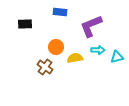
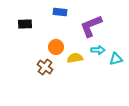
cyan triangle: moved 1 px left, 2 px down
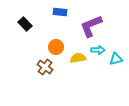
black rectangle: rotated 48 degrees clockwise
yellow semicircle: moved 3 px right
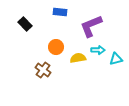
brown cross: moved 2 px left, 3 px down
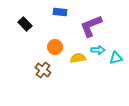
orange circle: moved 1 px left
cyan triangle: moved 1 px up
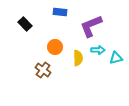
yellow semicircle: rotated 98 degrees clockwise
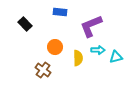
cyan triangle: moved 1 px up
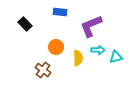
orange circle: moved 1 px right
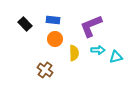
blue rectangle: moved 7 px left, 8 px down
orange circle: moved 1 px left, 8 px up
yellow semicircle: moved 4 px left, 5 px up
brown cross: moved 2 px right
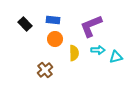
brown cross: rotated 14 degrees clockwise
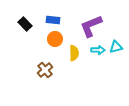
cyan triangle: moved 10 px up
